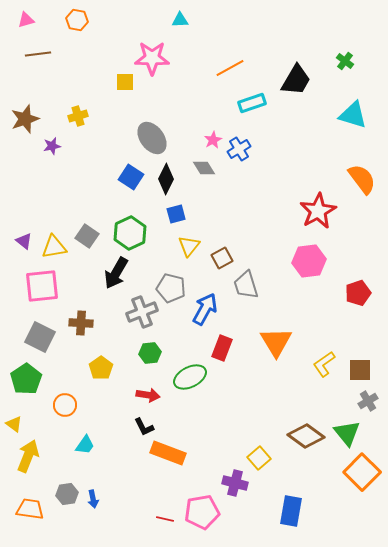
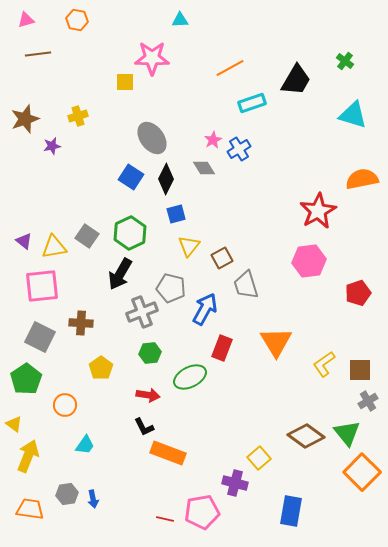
orange semicircle at (362, 179): rotated 64 degrees counterclockwise
black arrow at (116, 273): moved 4 px right, 1 px down
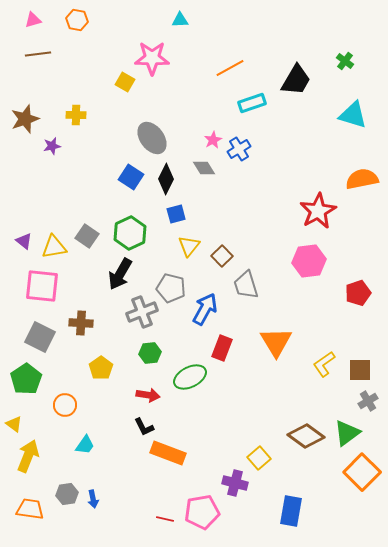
pink triangle at (26, 20): moved 7 px right
yellow square at (125, 82): rotated 30 degrees clockwise
yellow cross at (78, 116): moved 2 px left, 1 px up; rotated 18 degrees clockwise
brown square at (222, 258): moved 2 px up; rotated 15 degrees counterclockwise
pink square at (42, 286): rotated 12 degrees clockwise
green triangle at (347, 433): rotated 32 degrees clockwise
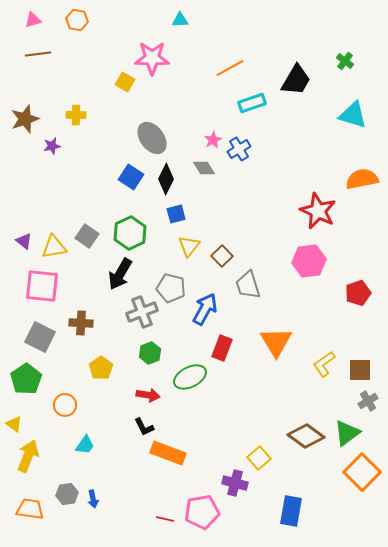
red star at (318, 211): rotated 18 degrees counterclockwise
gray trapezoid at (246, 285): moved 2 px right
green hexagon at (150, 353): rotated 15 degrees counterclockwise
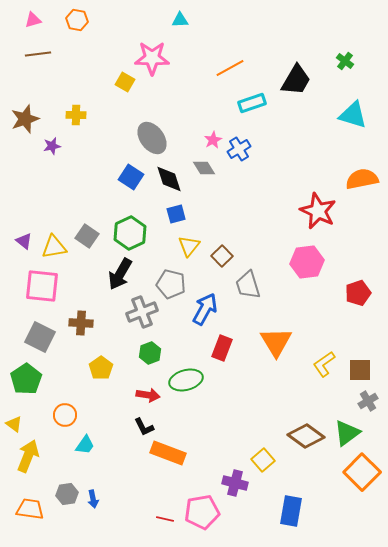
black diamond at (166, 179): moved 3 px right; rotated 44 degrees counterclockwise
pink hexagon at (309, 261): moved 2 px left, 1 px down
gray pentagon at (171, 288): moved 4 px up
green ellipse at (190, 377): moved 4 px left, 3 px down; rotated 12 degrees clockwise
orange circle at (65, 405): moved 10 px down
yellow square at (259, 458): moved 4 px right, 2 px down
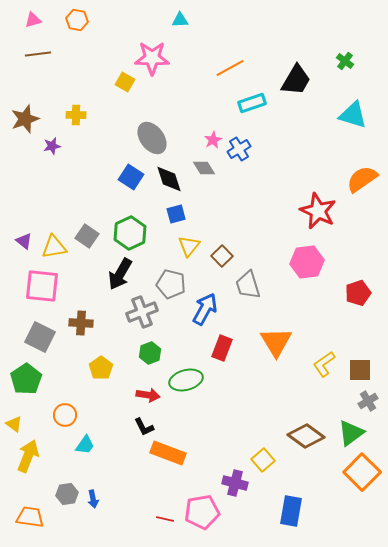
orange semicircle at (362, 179): rotated 24 degrees counterclockwise
green triangle at (347, 433): moved 4 px right
orange trapezoid at (30, 509): moved 8 px down
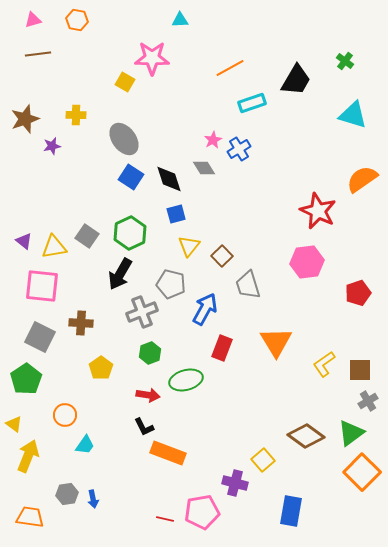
gray ellipse at (152, 138): moved 28 px left, 1 px down
